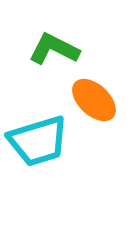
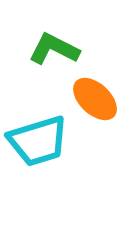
orange ellipse: moved 1 px right, 1 px up
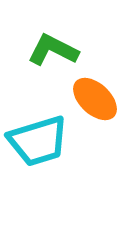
green L-shape: moved 1 px left, 1 px down
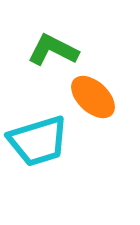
orange ellipse: moved 2 px left, 2 px up
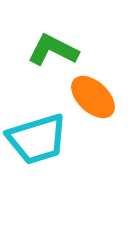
cyan trapezoid: moved 1 px left, 2 px up
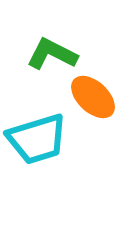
green L-shape: moved 1 px left, 4 px down
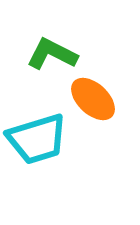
orange ellipse: moved 2 px down
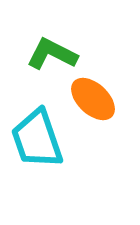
cyan trapezoid: rotated 88 degrees clockwise
